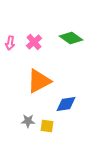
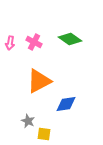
green diamond: moved 1 px left, 1 px down
pink cross: rotated 21 degrees counterclockwise
gray star: rotated 24 degrees clockwise
yellow square: moved 3 px left, 8 px down
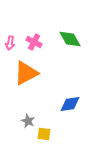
green diamond: rotated 25 degrees clockwise
orange triangle: moved 13 px left, 8 px up
blue diamond: moved 4 px right
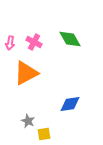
yellow square: rotated 16 degrees counterclockwise
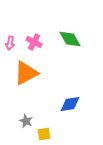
gray star: moved 2 px left
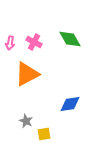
orange triangle: moved 1 px right, 1 px down
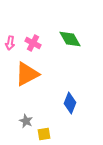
pink cross: moved 1 px left, 1 px down
blue diamond: moved 1 px up; rotated 60 degrees counterclockwise
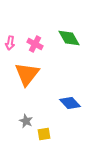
green diamond: moved 1 px left, 1 px up
pink cross: moved 2 px right, 1 px down
orange triangle: rotated 24 degrees counterclockwise
blue diamond: rotated 65 degrees counterclockwise
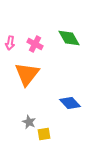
gray star: moved 3 px right, 1 px down
